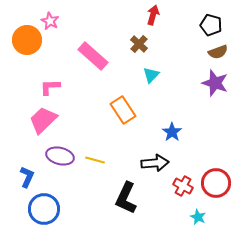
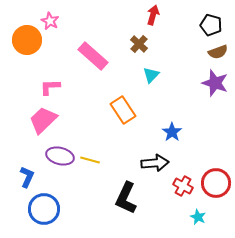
yellow line: moved 5 px left
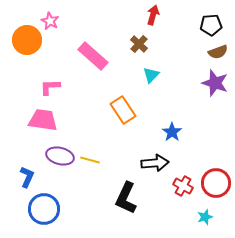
black pentagon: rotated 20 degrees counterclockwise
pink trapezoid: rotated 52 degrees clockwise
cyan star: moved 7 px right; rotated 28 degrees clockwise
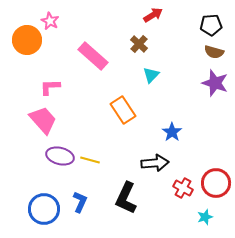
red arrow: rotated 42 degrees clockwise
brown semicircle: moved 4 px left; rotated 36 degrees clockwise
pink trapezoid: rotated 40 degrees clockwise
blue L-shape: moved 53 px right, 25 px down
red cross: moved 2 px down
